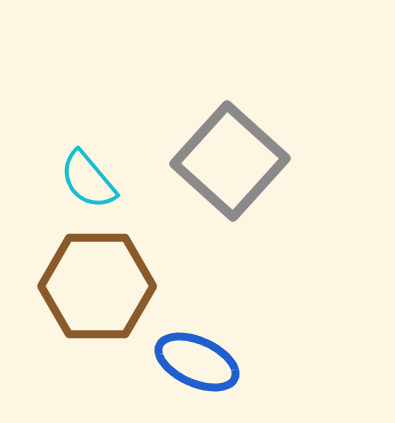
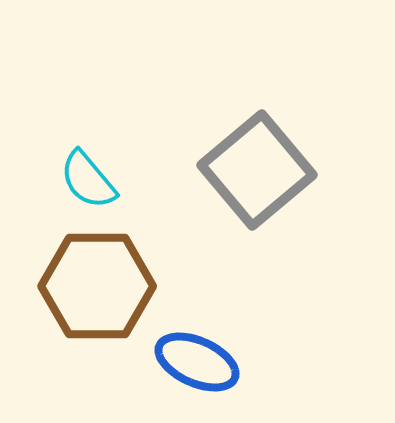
gray square: moved 27 px right, 9 px down; rotated 8 degrees clockwise
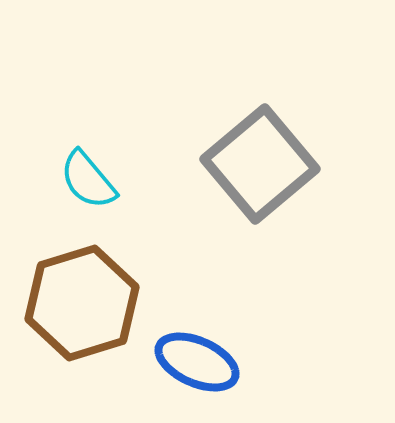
gray square: moved 3 px right, 6 px up
brown hexagon: moved 15 px left, 17 px down; rotated 17 degrees counterclockwise
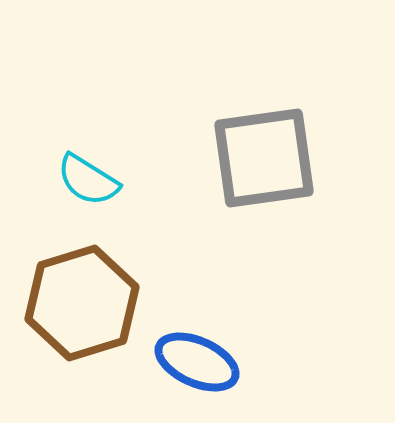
gray square: moved 4 px right, 6 px up; rotated 32 degrees clockwise
cyan semicircle: rotated 18 degrees counterclockwise
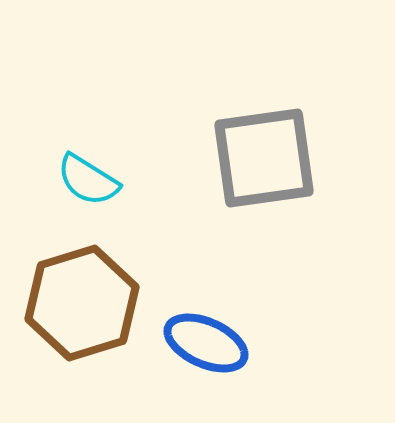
blue ellipse: moved 9 px right, 19 px up
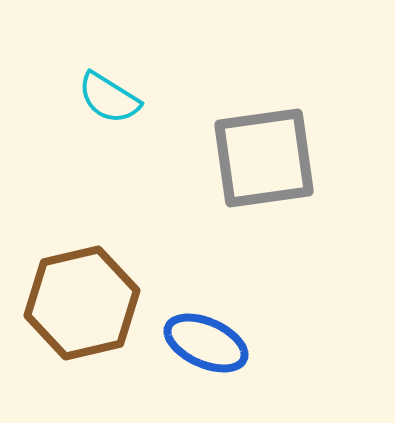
cyan semicircle: moved 21 px right, 82 px up
brown hexagon: rotated 4 degrees clockwise
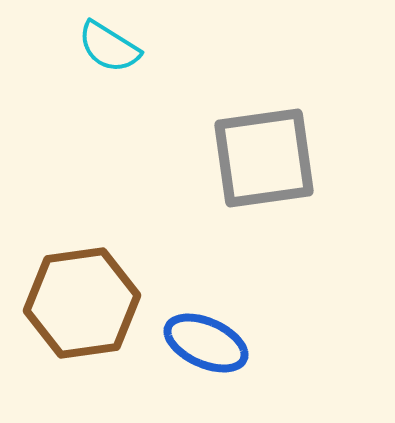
cyan semicircle: moved 51 px up
brown hexagon: rotated 5 degrees clockwise
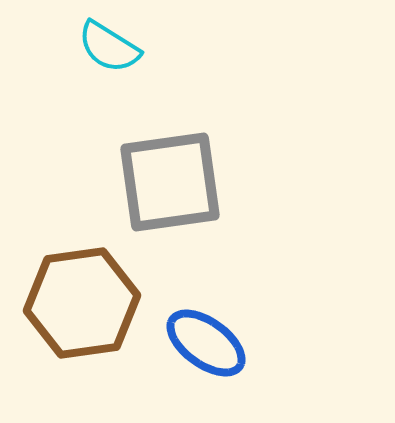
gray square: moved 94 px left, 24 px down
blue ellipse: rotated 12 degrees clockwise
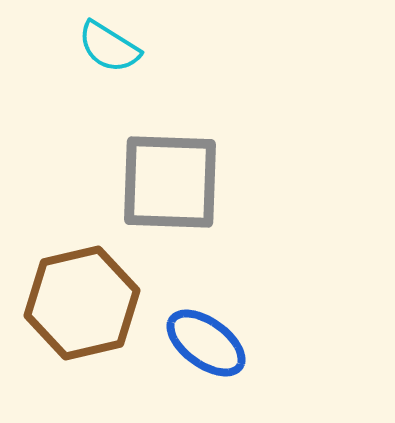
gray square: rotated 10 degrees clockwise
brown hexagon: rotated 5 degrees counterclockwise
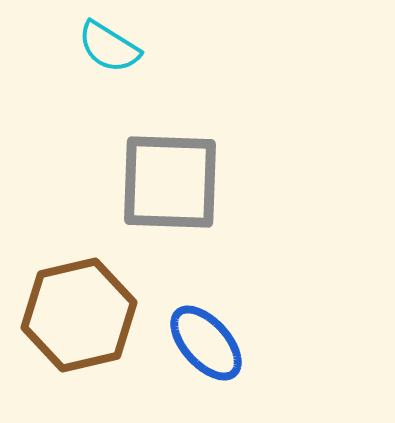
brown hexagon: moved 3 px left, 12 px down
blue ellipse: rotated 12 degrees clockwise
